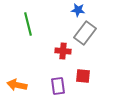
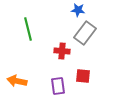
green line: moved 5 px down
red cross: moved 1 px left
orange arrow: moved 4 px up
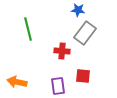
orange arrow: moved 1 px down
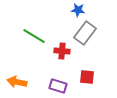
green line: moved 6 px right, 7 px down; rotated 45 degrees counterclockwise
red square: moved 4 px right, 1 px down
purple rectangle: rotated 66 degrees counterclockwise
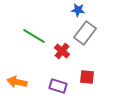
red cross: rotated 35 degrees clockwise
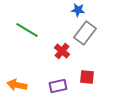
green line: moved 7 px left, 6 px up
orange arrow: moved 3 px down
purple rectangle: rotated 30 degrees counterclockwise
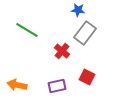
red square: rotated 21 degrees clockwise
purple rectangle: moved 1 px left
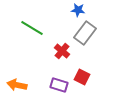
green line: moved 5 px right, 2 px up
red square: moved 5 px left
purple rectangle: moved 2 px right, 1 px up; rotated 30 degrees clockwise
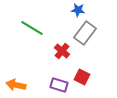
orange arrow: moved 1 px left
